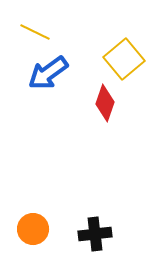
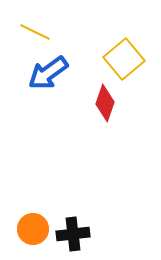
black cross: moved 22 px left
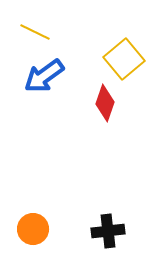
blue arrow: moved 4 px left, 3 px down
black cross: moved 35 px right, 3 px up
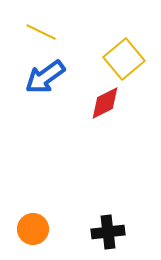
yellow line: moved 6 px right
blue arrow: moved 1 px right, 1 px down
red diamond: rotated 45 degrees clockwise
black cross: moved 1 px down
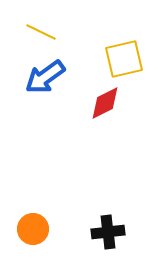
yellow square: rotated 27 degrees clockwise
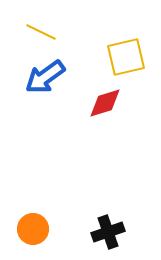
yellow square: moved 2 px right, 2 px up
red diamond: rotated 9 degrees clockwise
black cross: rotated 12 degrees counterclockwise
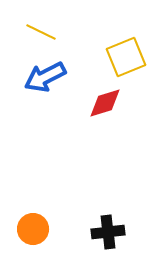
yellow square: rotated 9 degrees counterclockwise
blue arrow: rotated 9 degrees clockwise
black cross: rotated 12 degrees clockwise
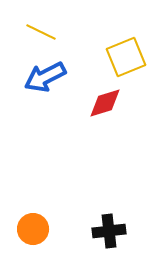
black cross: moved 1 px right, 1 px up
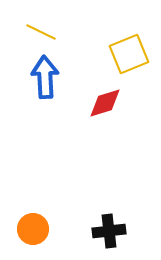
yellow square: moved 3 px right, 3 px up
blue arrow: rotated 114 degrees clockwise
